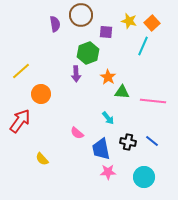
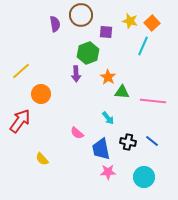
yellow star: moved 1 px right
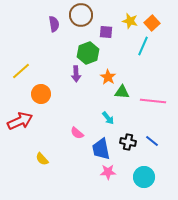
purple semicircle: moved 1 px left
red arrow: rotated 30 degrees clockwise
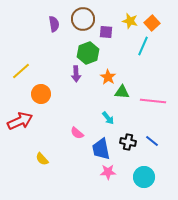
brown circle: moved 2 px right, 4 px down
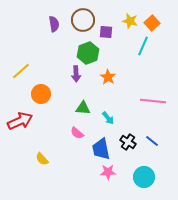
brown circle: moved 1 px down
green triangle: moved 39 px left, 16 px down
black cross: rotated 21 degrees clockwise
